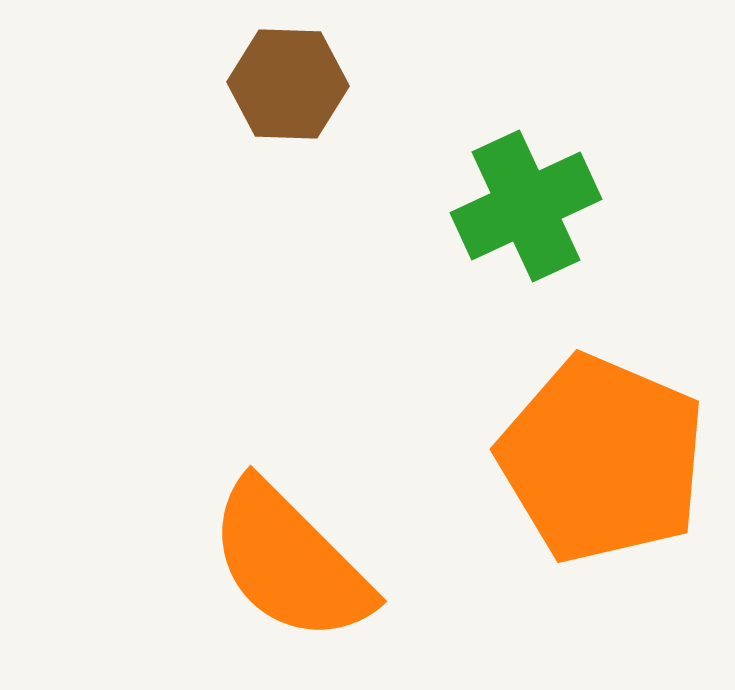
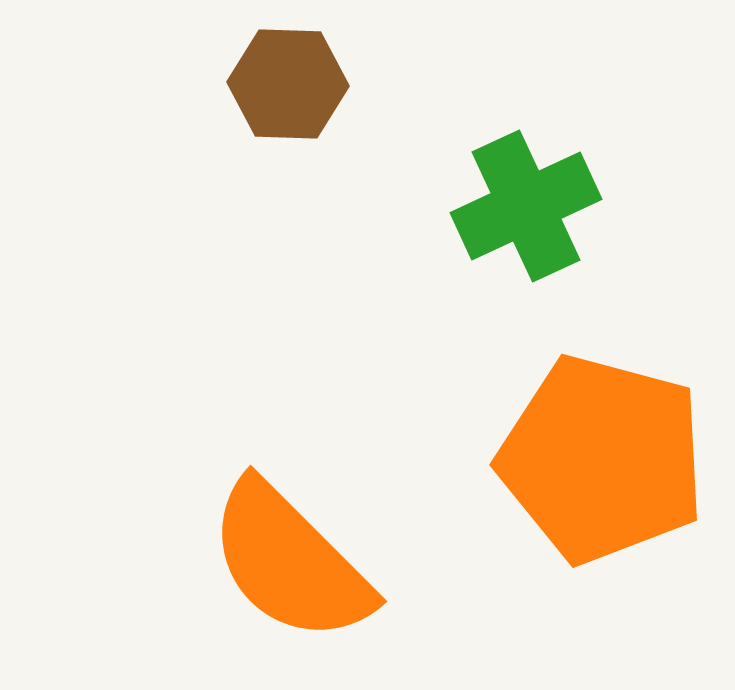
orange pentagon: rotated 8 degrees counterclockwise
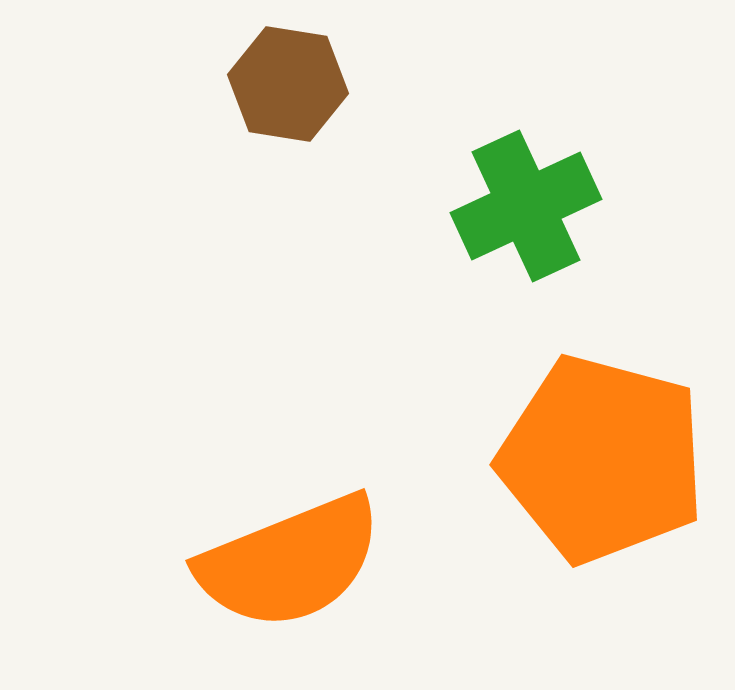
brown hexagon: rotated 7 degrees clockwise
orange semicircle: rotated 67 degrees counterclockwise
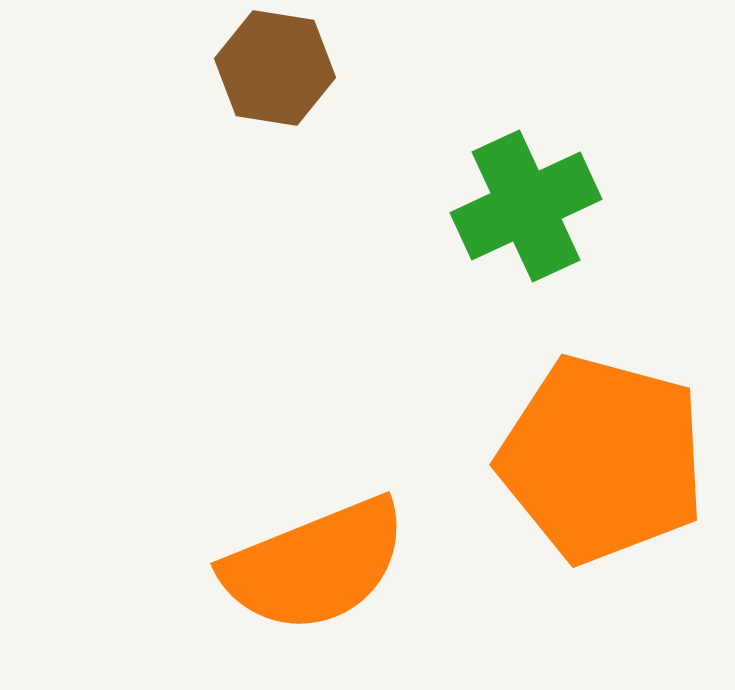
brown hexagon: moved 13 px left, 16 px up
orange semicircle: moved 25 px right, 3 px down
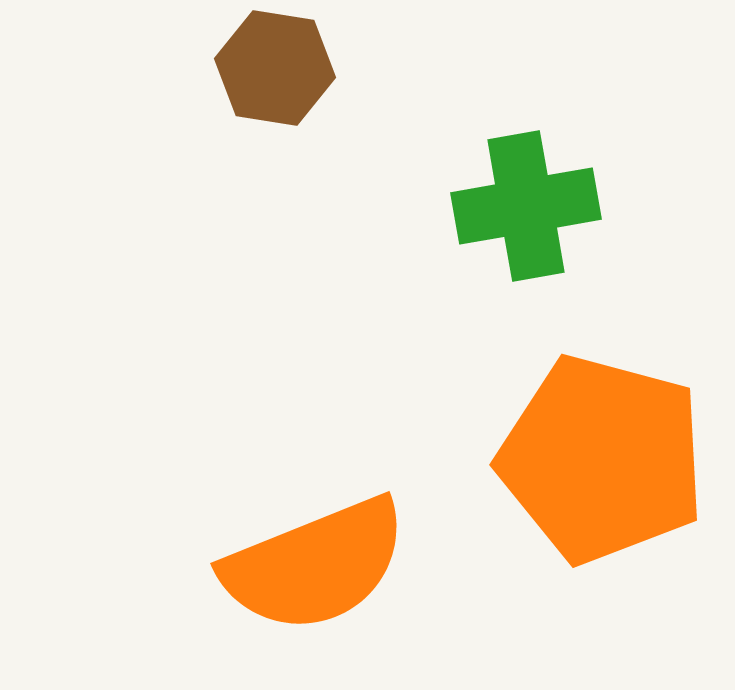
green cross: rotated 15 degrees clockwise
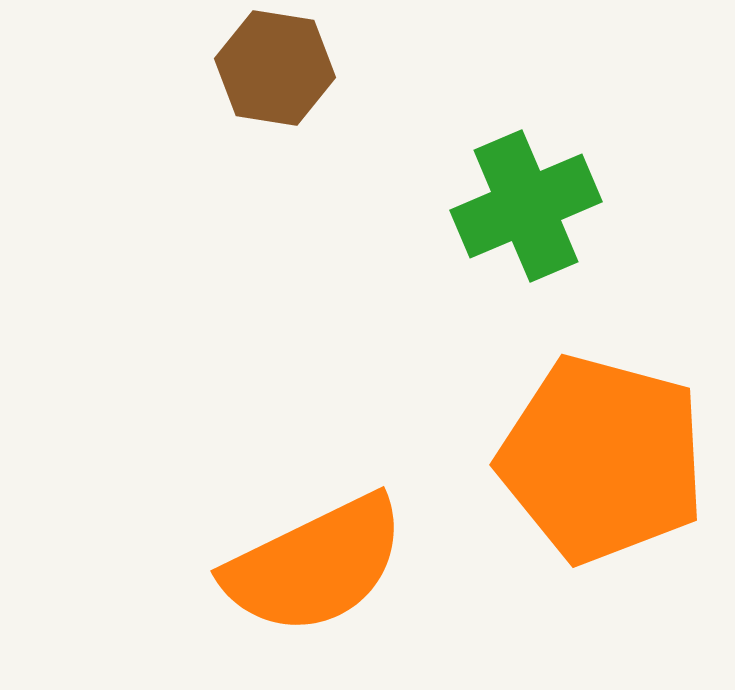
green cross: rotated 13 degrees counterclockwise
orange semicircle: rotated 4 degrees counterclockwise
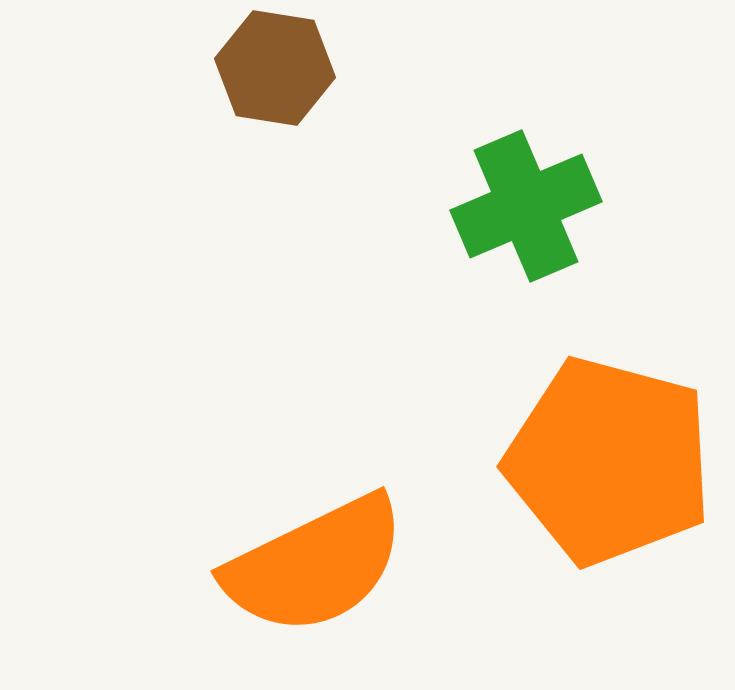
orange pentagon: moved 7 px right, 2 px down
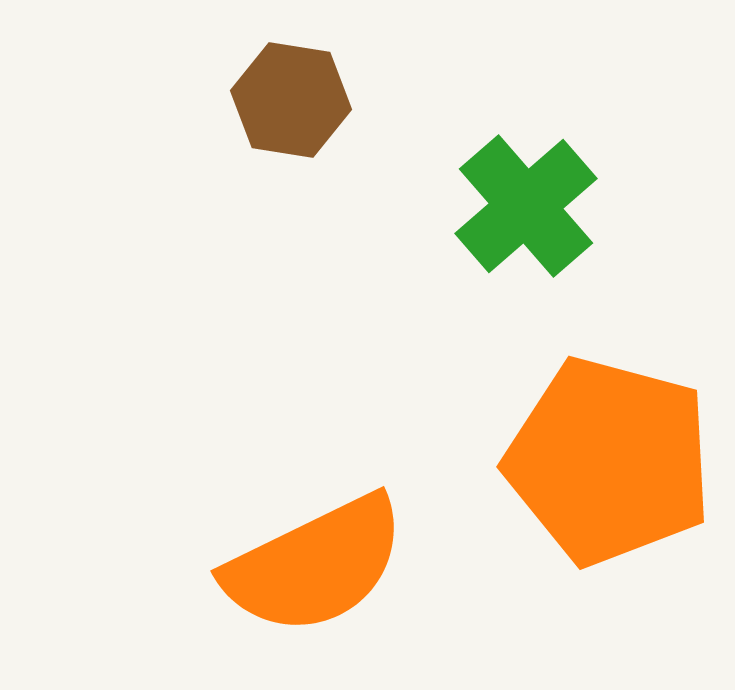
brown hexagon: moved 16 px right, 32 px down
green cross: rotated 18 degrees counterclockwise
